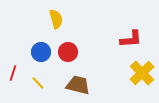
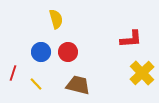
yellow line: moved 2 px left, 1 px down
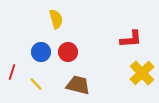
red line: moved 1 px left, 1 px up
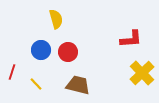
blue circle: moved 2 px up
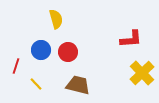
red line: moved 4 px right, 6 px up
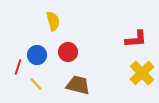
yellow semicircle: moved 3 px left, 2 px down
red L-shape: moved 5 px right
blue circle: moved 4 px left, 5 px down
red line: moved 2 px right, 1 px down
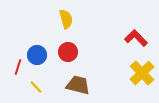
yellow semicircle: moved 13 px right, 2 px up
red L-shape: moved 1 px up; rotated 130 degrees counterclockwise
yellow line: moved 3 px down
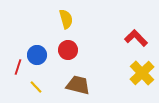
red circle: moved 2 px up
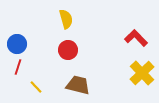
blue circle: moved 20 px left, 11 px up
